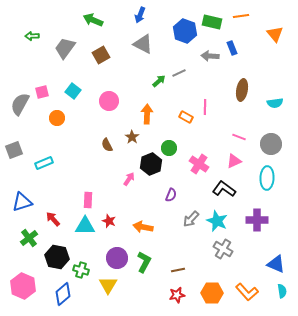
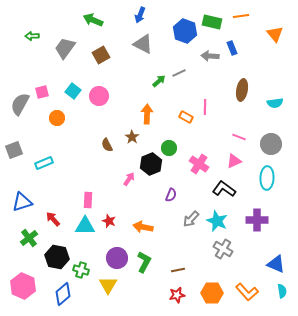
pink circle at (109, 101): moved 10 px left, 5 px up
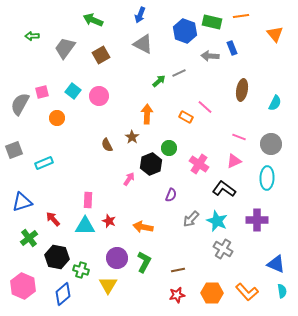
cyan semicircle at (275, 103): rotated 56 degrees counterclockwise
pink line at (205, 107): rotated 49 degrees counterclockwise
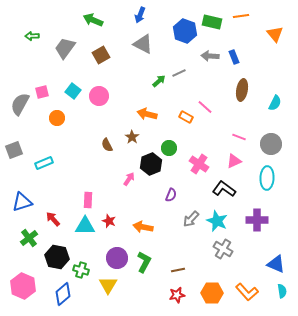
blue rectangle at (232, 48): moved 2 px right, 9 px down
orange arrow at (147, 114): rotated 78 degrees counterclockwise
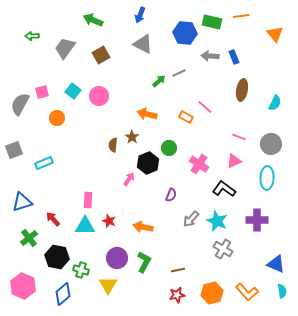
blue hexagon at (185, 31): moved 2 px down; rotated 15 degrees counterclockwise
brown semicircle at (107, 145): moved 6 px right; rotated 32 degrees clockwise
black hexagon at (151, 164): moved 3 px left, 1 px up
orange hexagon at (212, 293): rotated 15 degrees counterclockwise
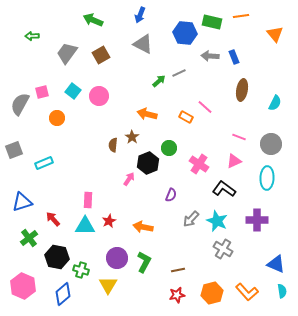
gray trapezoid at (65, 48): moved 2 px right, 5 px down
red star at (109, 221): rotated 24 degrees clockwise
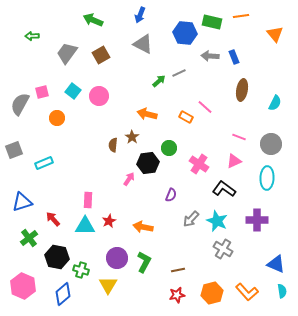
black hexagon at (148, 163): rotated 15 degrees clockwise
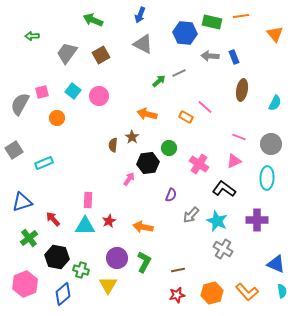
gray square at (14, 150): rotated 12 degrees counterclockwise
gray arrow at (191, 219): moved 4 px up
pink hexagon at (23, 286): moved 2 px right, 2 px up; rotated 15 degrees clockwise
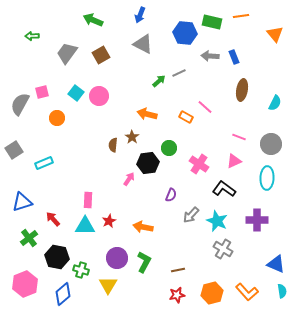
cyan square at (73, 91): moved 3 px right, 2 px down
